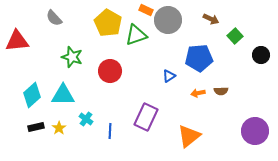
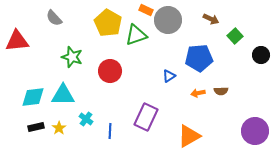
cyan diamond: moved 1 px right, 2 px down; rotated 35 degrees clockwise
orange triangle: rotated 10 degrees clockwise
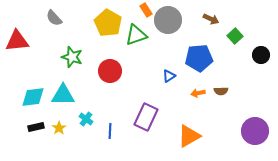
orange rectangle: rotated 32 degrees clockwise
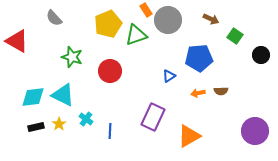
yellow pentagon: moved 1 px down; rotated 20 degrees clockwise
green square: rotated 14 degrees counterclockwise
red triangle: rotated 35 degrees clockwise
cyan triangle: rotated 25 degrees clockwise
purple rectangle: moved 7 px right
yellow star: moved 4 px up
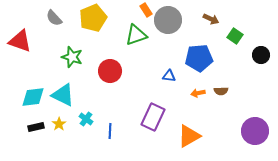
yellow pentagon: moved 15 px left, 6 px up
red triangle: moved 3 px right; rotated 10 degrees counterclockwise
blue triangle: rotated 40 degrees clockwise
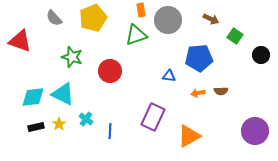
orange rectangle: moved 5 px left; rotated 24 degrees clockwise
cyan triangle: moved 1 px up
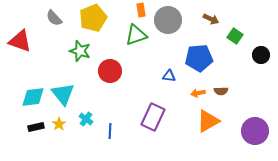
green star: moved 8 px right, 6 px up
cyan triangle: rotated 25 degrees clockwise
orange triangle: moved 19 px right, 15 px up
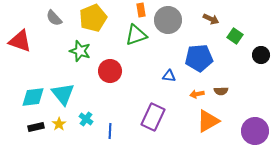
orange arrow: moved 1 px left, 1 px down
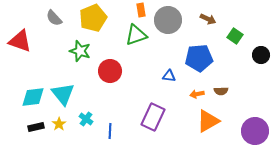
brown arrow: moved 3 px left
